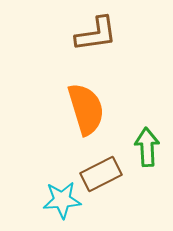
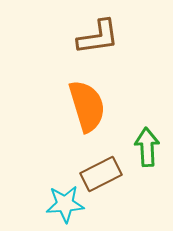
brown L-shape: moved 2 px right, 3 px down
orange semicircle: moved 1 px right, 3 px up
cyan star: moved 3 px right, 4 px down
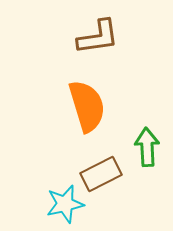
cyan star: rotated 9 degrees counterclockwise
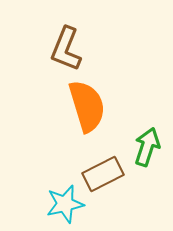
brown L-shape: moved 32 px left, 12 px down; rotated 120 degrees clockwise
green arrow: rotated 21 degrees clockwise
brown rectangle: moved 2 px right
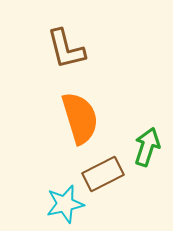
brown L-shape: rotated 36 degrees counterclockwise
orange semicircle: moved 7 px left, 12 px down
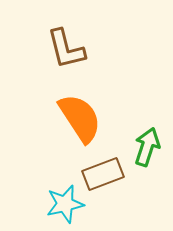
orange semicircle: rotated 16 degrees counterclockwise
brown rectangle: rotated 6 degrees clockwise
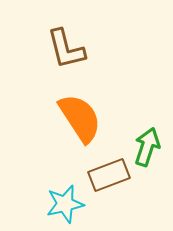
brown rectangle: moved 6 px right, 1 px down
